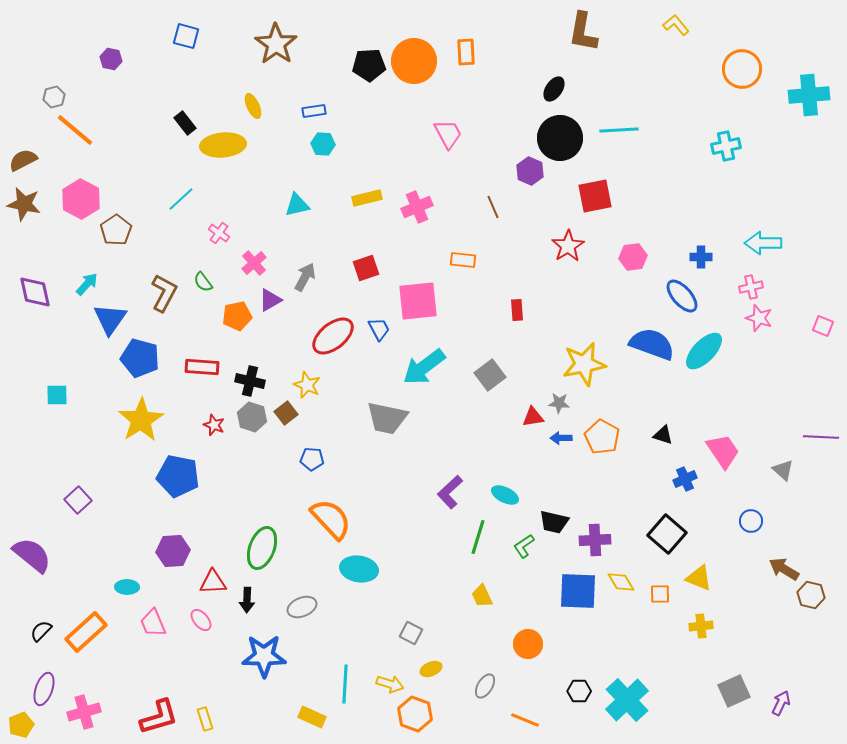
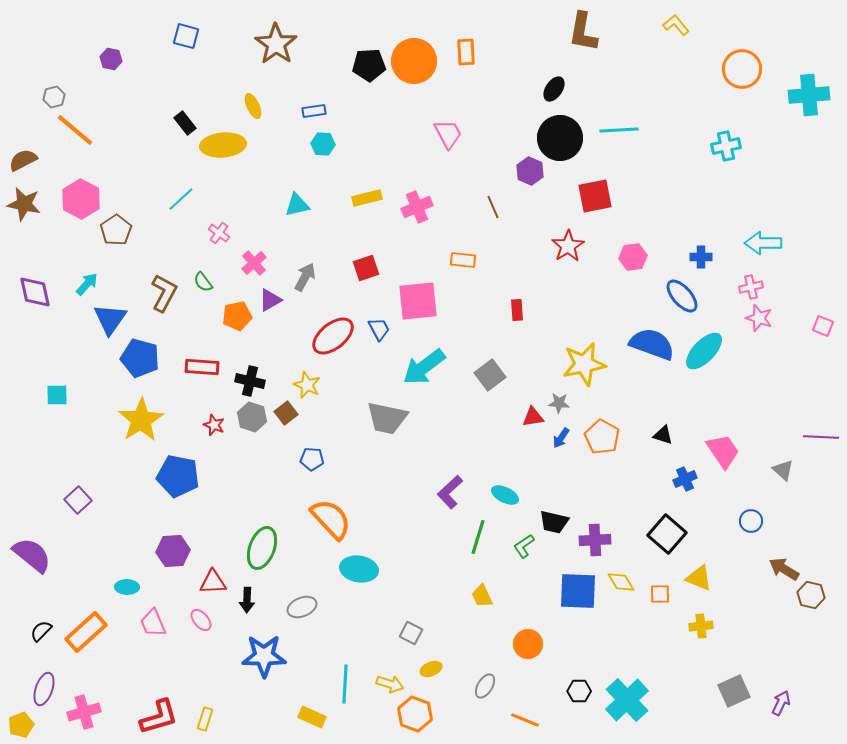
blue arrow at (561, 438): rotated 55 degrees counterclockwise
yellow rectangle at (205, 719): rotated 35 degrees clockwise
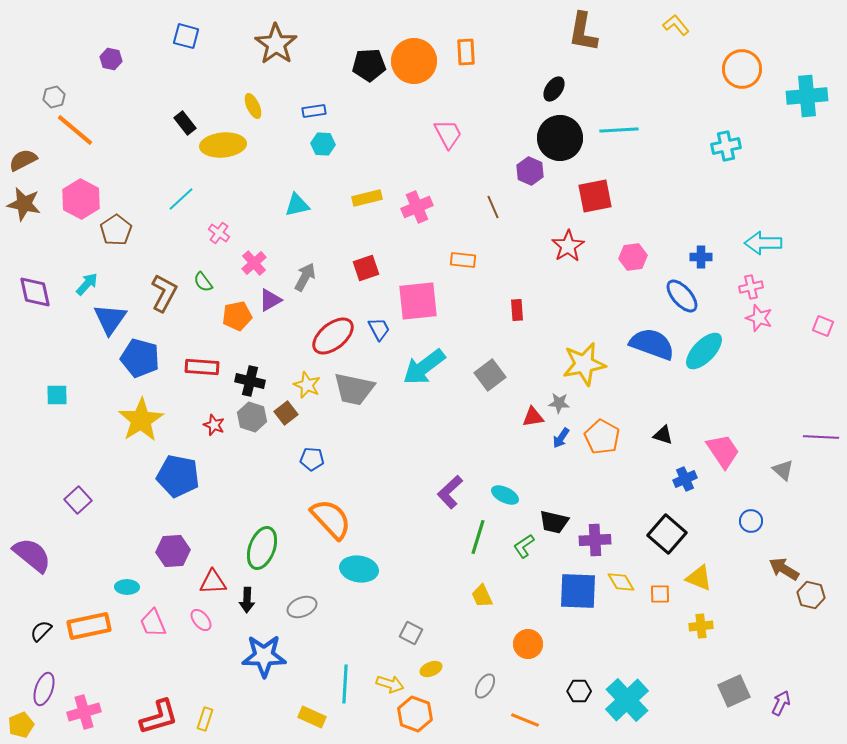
cyan cross at (809, 95): moved 2 px left, 1 px down
gray trapezoid at (387, 418): moved 33 px left, 29 px up
orange rectangle at (86, 632): moved 3 px right, 6 px up; rotated 30 degrees clockwise
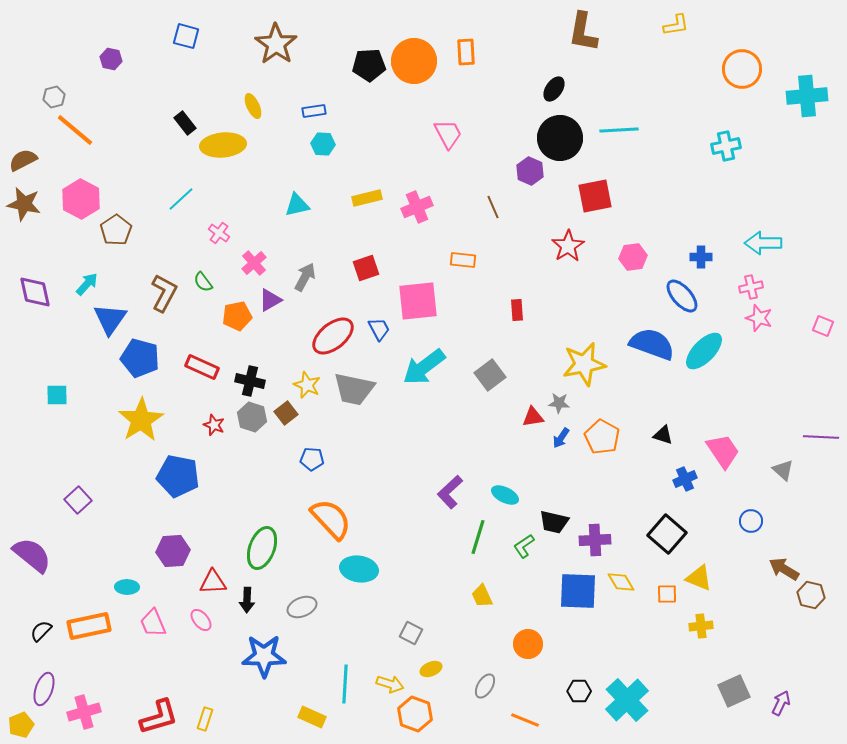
yellow L-shape at (676, 25): rotated 120 degrees clockwise
red rectangle at (202, 367): rotated 20 degrees clockwise
orange square at (660, 594): moved 7 px right
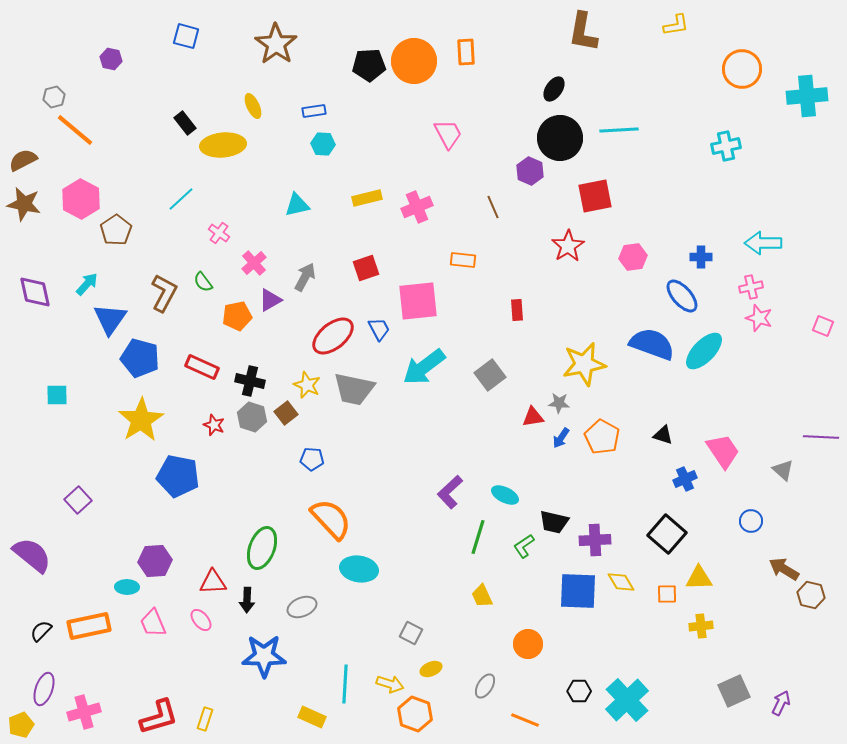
purple hexagon at (173, 551): moved 18 px left, 10 px down
yellow triangle at (699, 578): rotated 24 degrees counterclockwise
